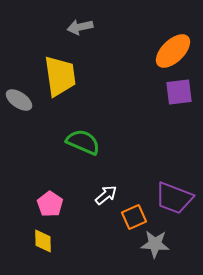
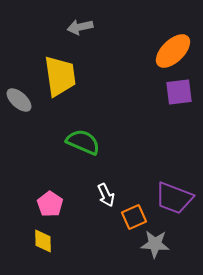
gray ellipse: rotated 8 degrees clockwise
white arrow: rotated 105 degrees clockwise
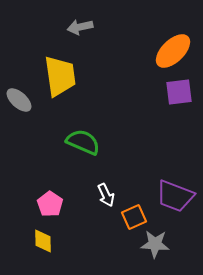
purple trapezoid: moved 1 px right, 2 px up
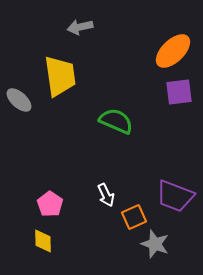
green semicircle: moved 33 px right, 21 px up
gray star: rotated 16 degrees clockwise
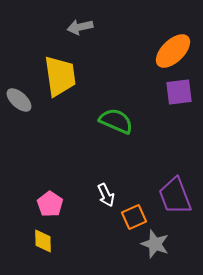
purple trapezoid: rotated 48 degrees clockwise
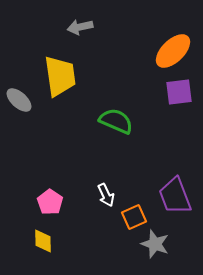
pink pentagon: moved 2 px up
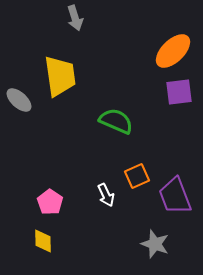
gray arrow: moved 5 px left, 9 px up; rotated 95 degrees counterclockwise
orange square: moved 3 px right, 41 px up
